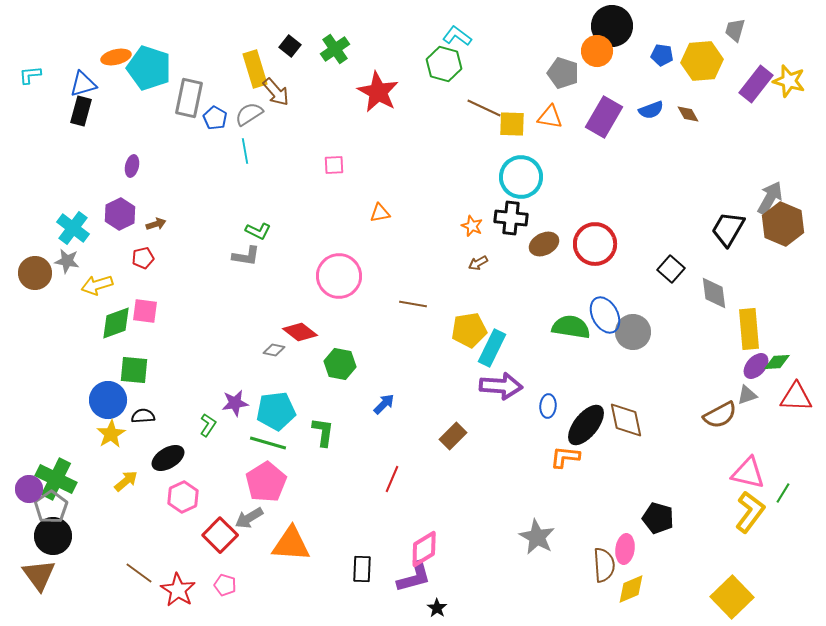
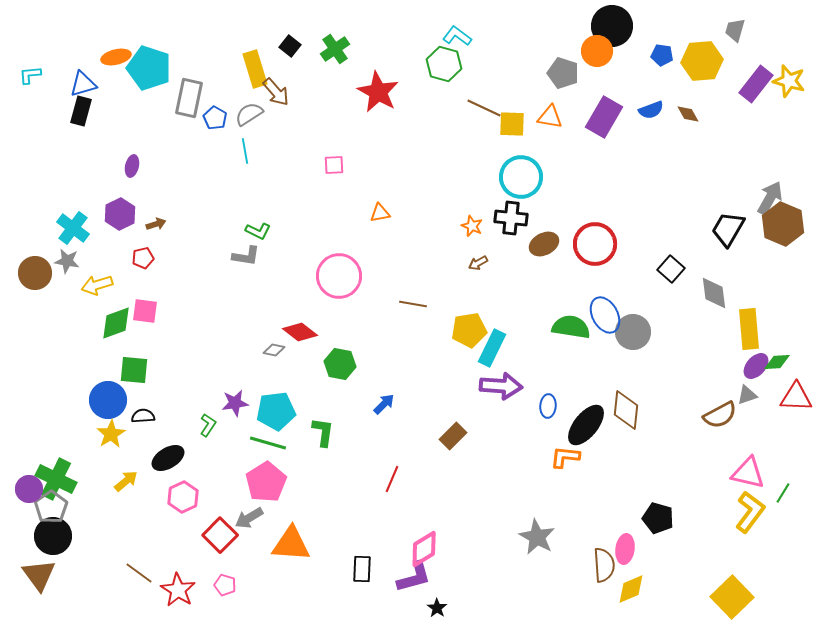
brown diamond at (626, 420): moved 10 px up; rotated 18 degrees clockwise
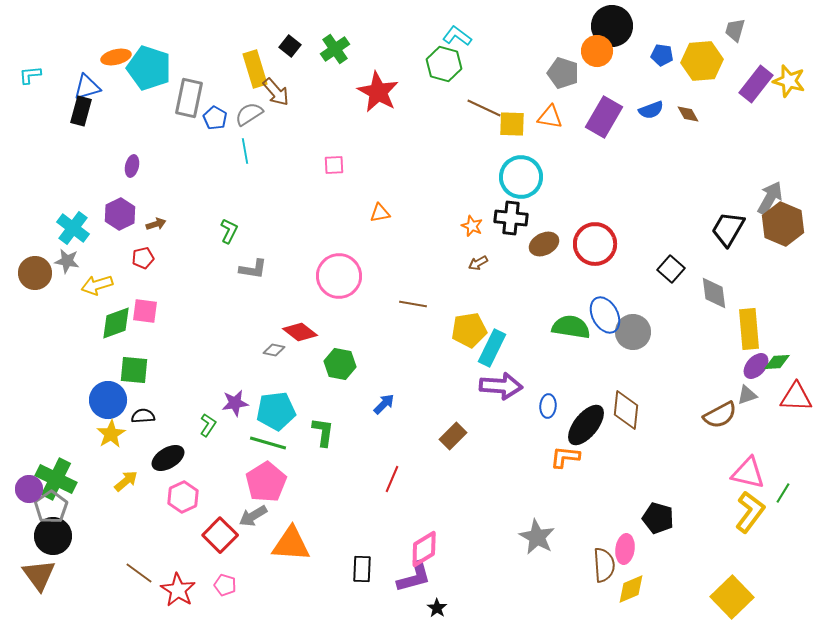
blue triangle at (83, 84): moved 4 px right, 3 px down
green L-shape at (258, 231): moved 29 px left; rotated 90 degrees counterclockwise
gray L-shape at (246, 256): moved 7 px right, 13 px down
gray arrow at (249, 518): moved 4 px right, 2 px up
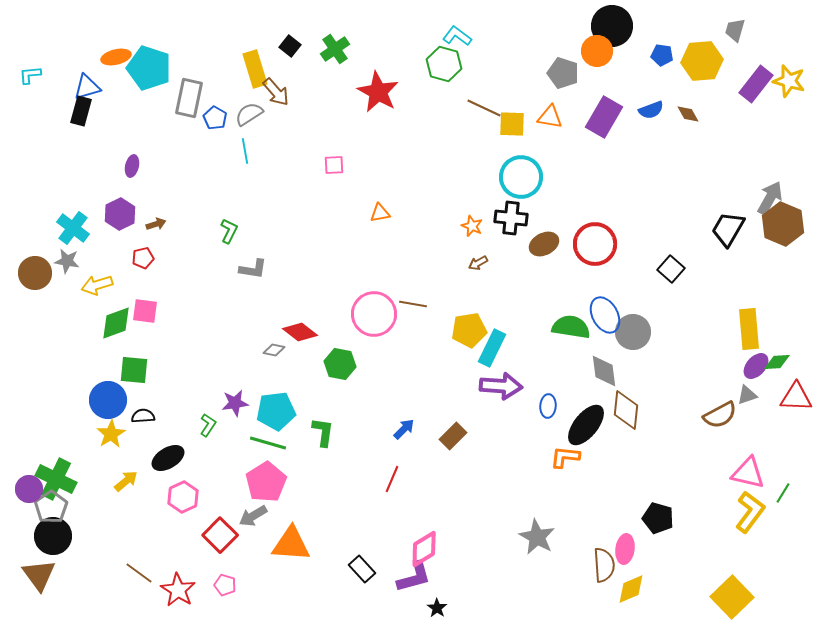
pink circle at (339, 276): moved 35 px right, 38 px down
gray diamond at (714, 293): moved 110 px left, 78 px down
blue arrow at (384, 404): moved 20 px right, 25 px down
black rectangle at (362, 569): rotated 44 degrees counterclockwise
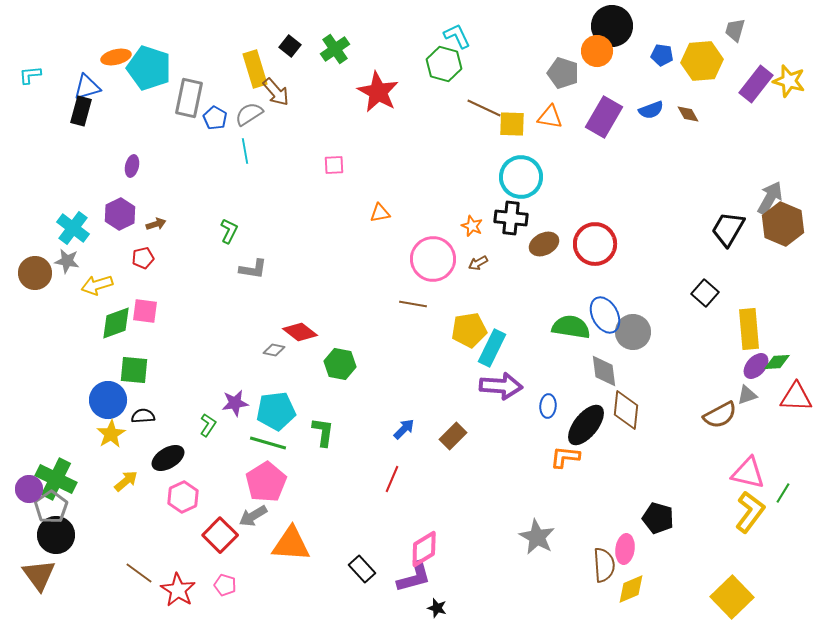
cyan L-shape at (457, 36): rotated 28 degrees clockwise
black square at (671, 269): moved 34 px right, 24 px down
pink circle at (374, 314): moved 59 px right, 55 px up
black circle at (53, 536): moved 3 px right, 1 px up
black star at (437, 608): rotated 18 degrees counterclockwise
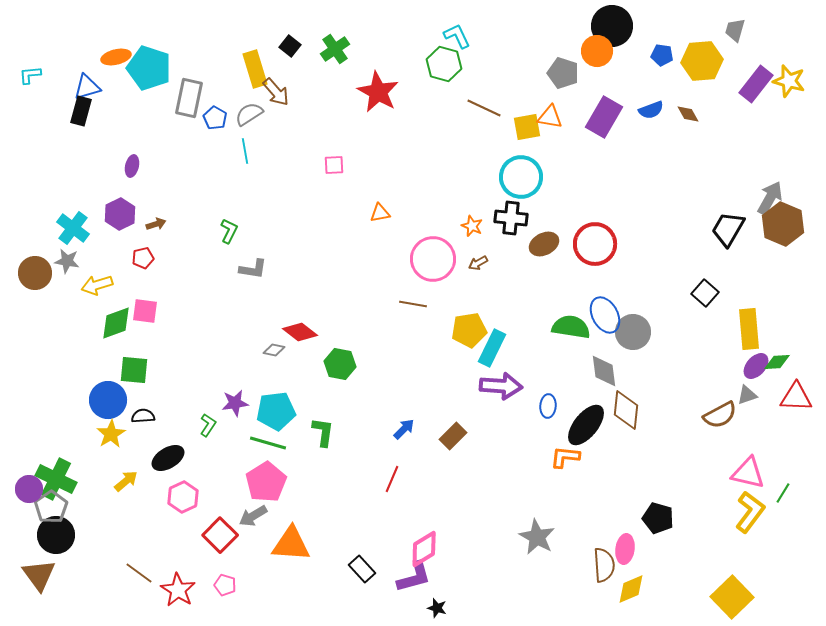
yellow square at (512, 124): moved 15 px right, 3 px down; rotated 12 degrees counterclockwise
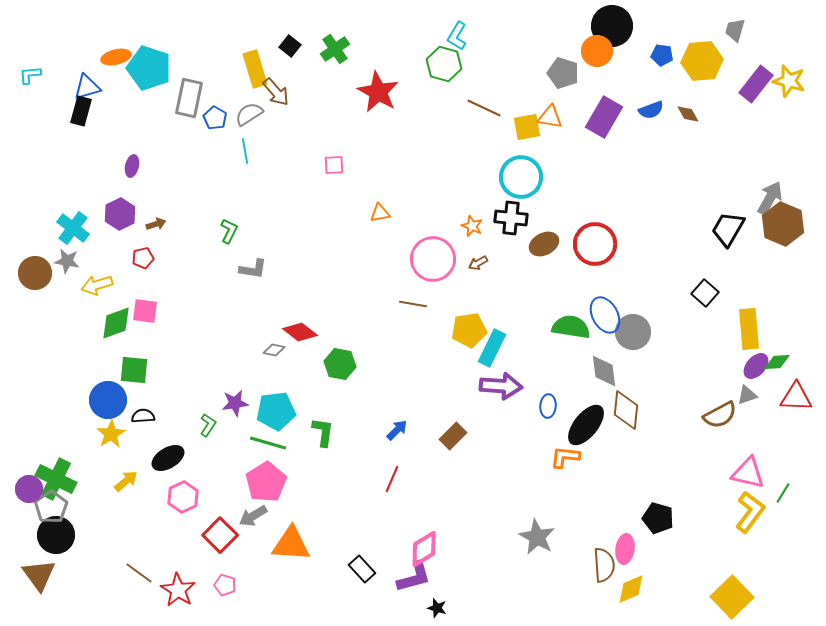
cyan L-shape at (457, 36): rotated 124 degrees counterclockwise
blue arrow at (404, 429): moved 7 px left, 1 px down
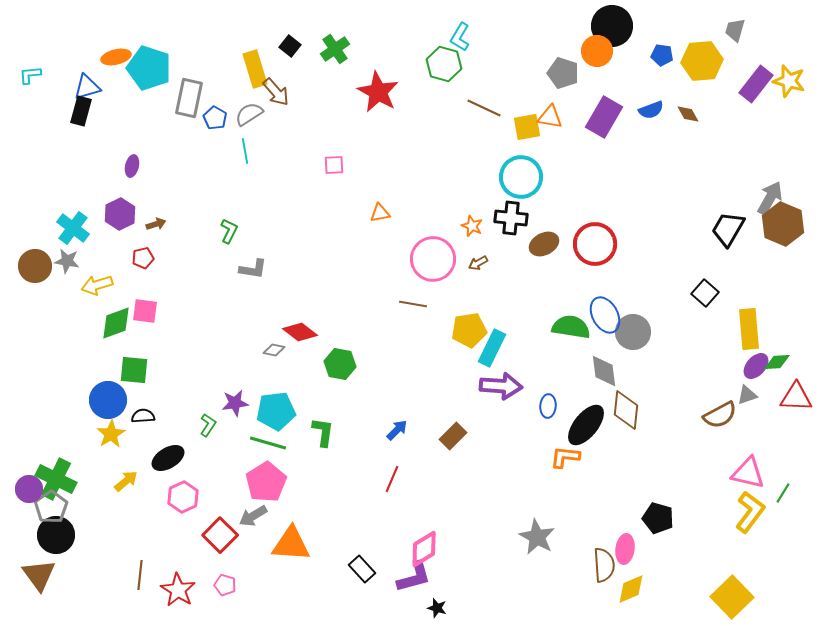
cyan L-shape at (457, 36): moved 3 px right, 1 px down
brown circle at (35, 273): moved 7 px up
brown line at (139, 573): moved 1 px right, 2 px down; rotated 60 degrees clockwise
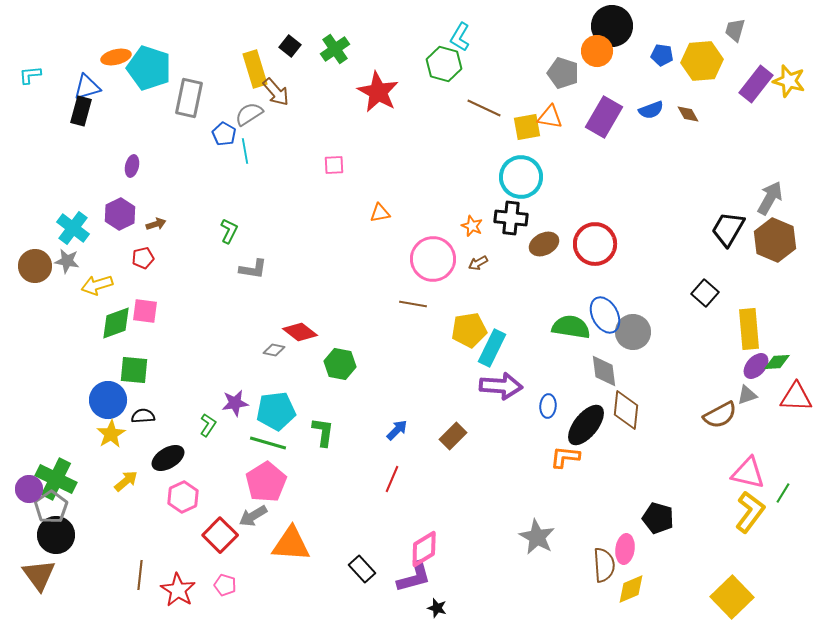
blue pentagon at (215, 118): moved 9 px right, 16 px down
brown hexagon at (783, 224): moved 8 px left, 16 px down
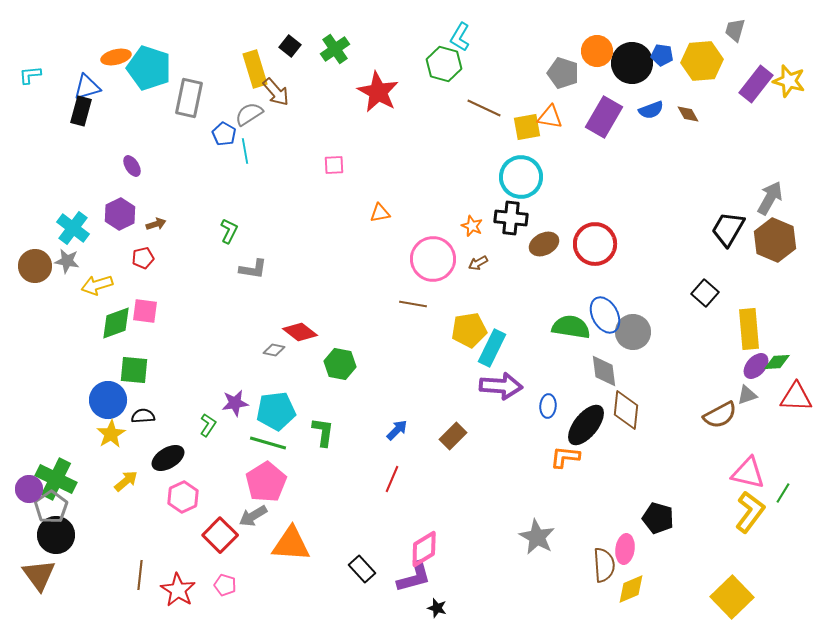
black circle at (612, 26): moved 20 px right, 37 px down
purple ellipse at (132, 166): rotated 45 degrees counterclockwise
